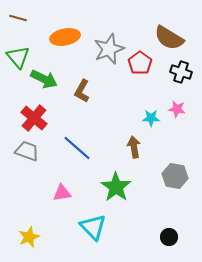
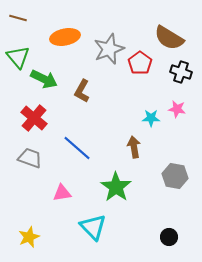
gray trapezoid: moved 3 px right, 7 px down
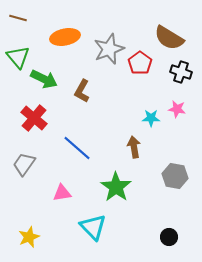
gray trapezoid: moved 6 px left, 6 px down; rotated 75 degrees counterclockwise
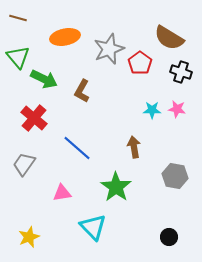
cyan star: moved 1 px right, 8 px up
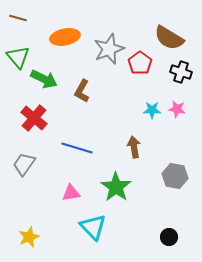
blue line: rotated 24 degrees counterclockwise
pink triangle: moved 9 px right
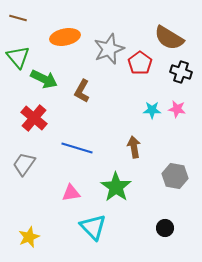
black circle: moved 4 px left, 9 px up
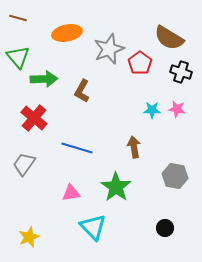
orange ellipse: moved 2 px right, 4 px up
green arrow: rotated 28 degrees counterclockwise
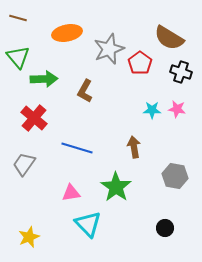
brown L-shape: moved 3 px right
cyan triangle: moved 5 px left, 3 px up
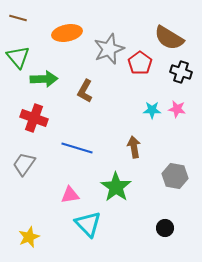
red cross: rotated 20 degrees counterclockwise
pink triangle: moved 1 px left, 2 px down
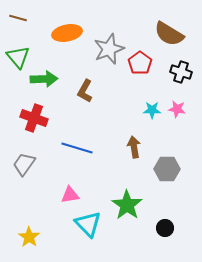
brown semicircle: moved 4 px up
gray hexagon: moved 8 px left, 7 px up; rotated 10 degrees counterclockwise
green star: moved 11 px right, 18 px down
yellow star: rotated 15 degrees counterclockwise
